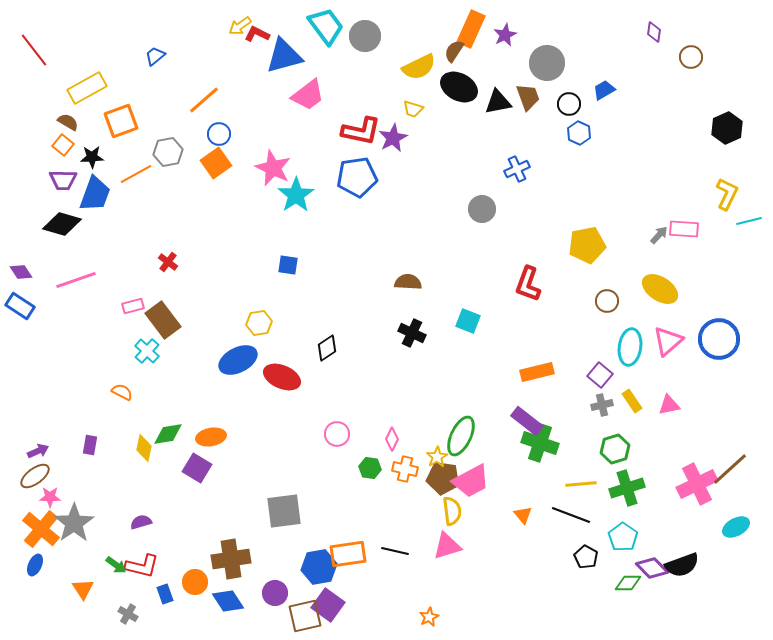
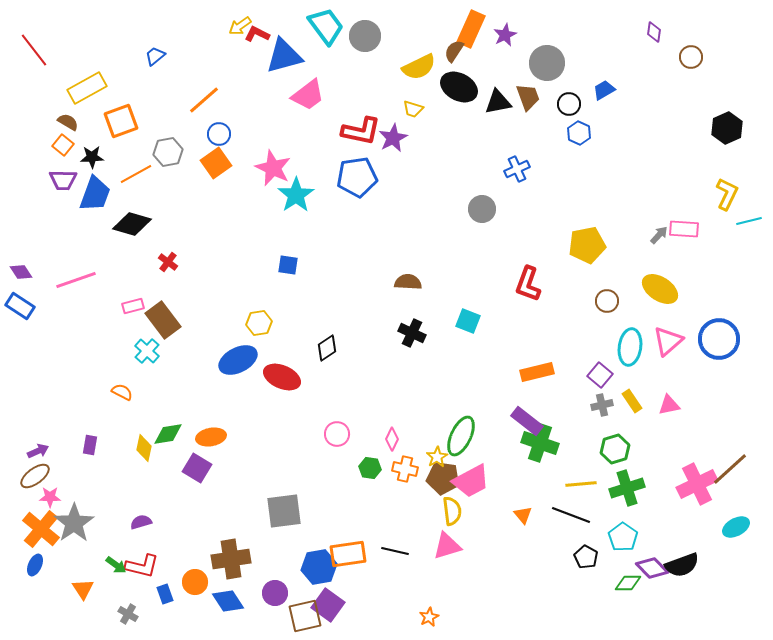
black diamond at (62, 224): moved 70 px right
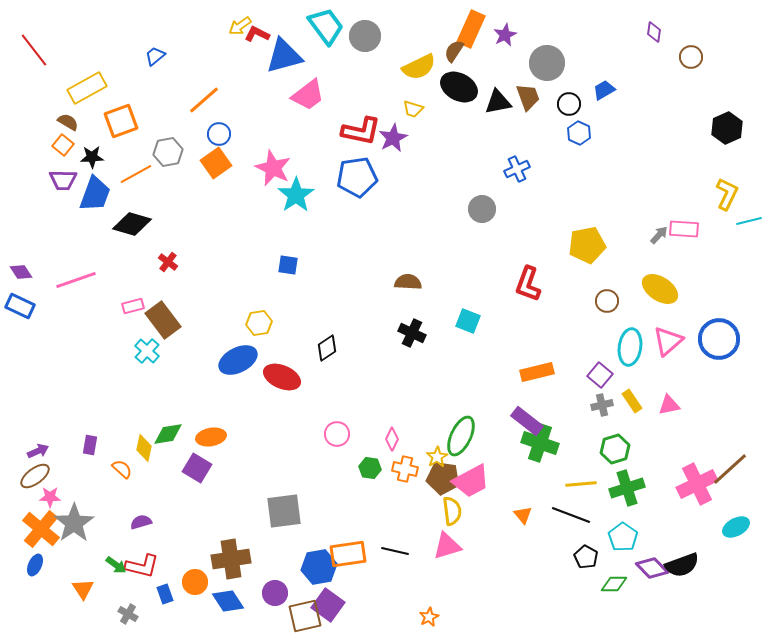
blue rectangle at (20, 306): rotated 8 degrees counterclockwise
orange semicircle at (122, 392): moved 77 px down; rotated 15 degrees clockwise
green diamond at (628, 583): moved 14 px left, 1 px down
